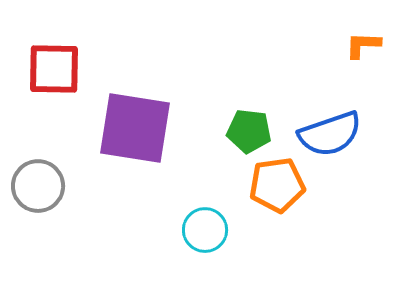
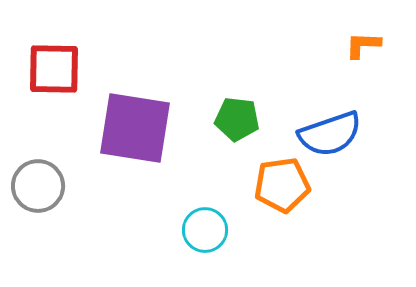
green pentagon: moved 12 px left, 12 px up
orange pentagon: moved 5 px right
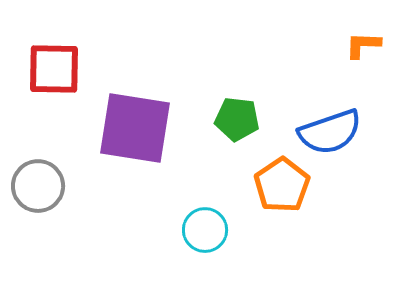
blue semicircle: moved 2 px up
orange pentagon: rotated 26 degrees counterclockwise
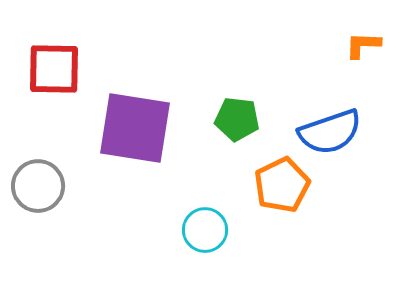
orange pentagon: rotated 8 degrees clockwise
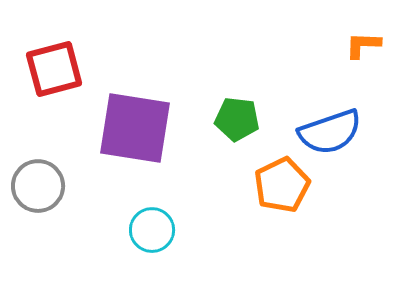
red square: rotated 16 degrees counterclockwise
cyan circle: moved 53 px left
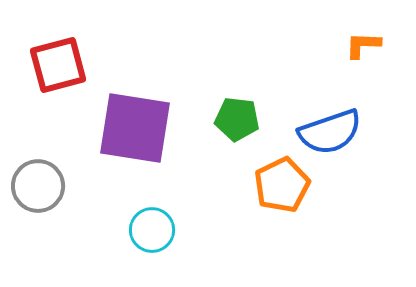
red square: moved 4 px right, 4 px up
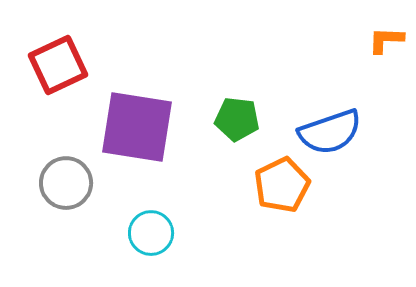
orange L-shape: moved 23 px right, 5 px up
red square: rotated 10 degrees counterclockwise
purple square: moved 2 px right, 1 px up
gray circle: moved 28 px right, 3 px up
cyan circle: moved 1 px left, 3 px down
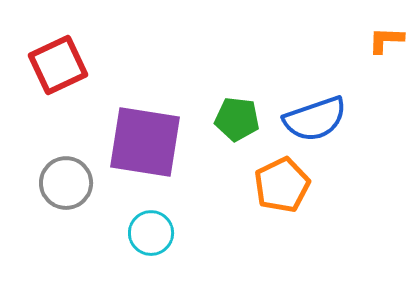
purple square: moved 8 px right, 15 px down
blue semicircle: moved 15 px left, 13 px up
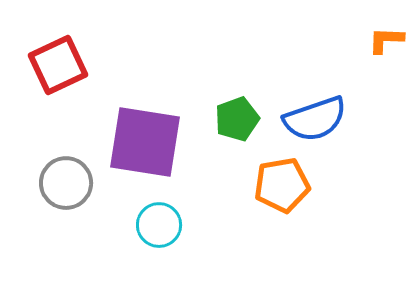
green pentagon: rotated 27 degrees counterclockwise
orange pentagon: rotated 16 degrees clockwise
cyan circle: moved 8 px right, 8 px up
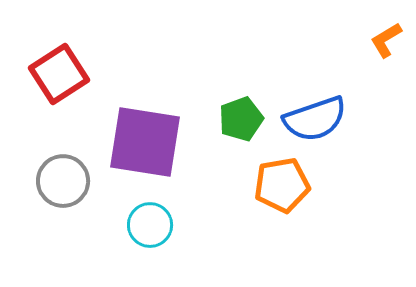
orange L-shape: rotated 33 degrees counterclockwise
red square: moved 1 px right, 9 px down; rotated 8 degrees counterclockwise
green pentagon: moved 4 px right
gray circle: moved 3 px left, 2 px up
cyan circle: moved 9 px left
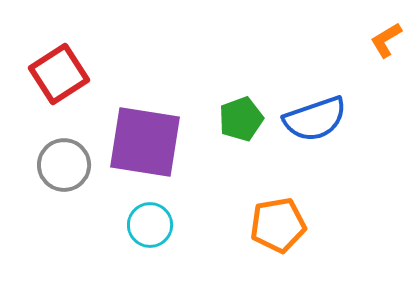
gray circle: moved 1 px right, 16 px up
orange pentagon: moved 4 px left, 40 px down
